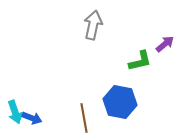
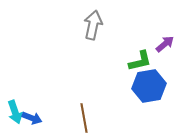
blue hexagon: moved 29 px right, 16 px up; rotated 20 degrees counterclockwise
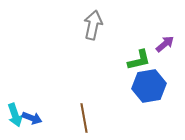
green L-shape: moved 1 px left, 1 px up
cyan arrow: moved 3 px down
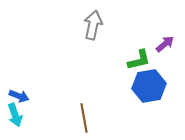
blue arrow: moved 13 px left, 22 px up
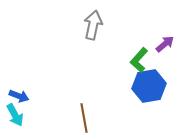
green L-shape: rotated 145 degrees clockwise
cyan arrow: rotated 10 degrees counterclockwise
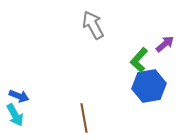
gray arrow: rotated 40 degrees counterclockwise
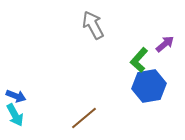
blue arrow: moved 3 px left
brown line: rotated 60 degrees clockwise
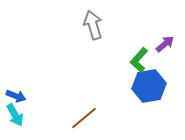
gray arrow: rotated 12 degrees clockwise
